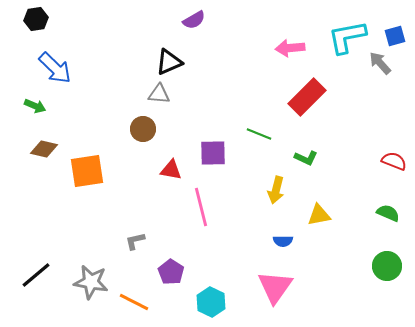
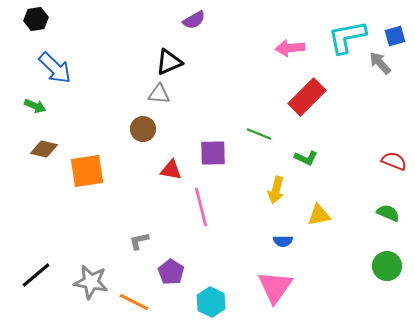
gray L-shape: moved 4 px right
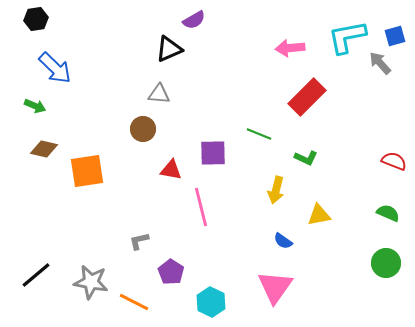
black triangle: moved 13 px up
blue semicircle: rotated 36 degrees clockwise
green circle: moved 1 px left, 3 px up
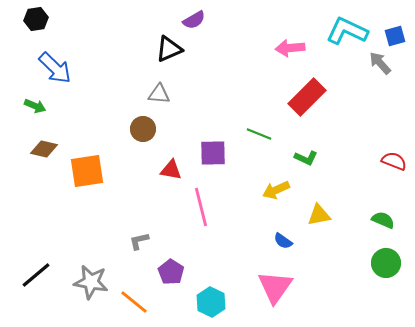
cyan L-shape: moved 6 px up; rotated 36 degrees clockwise
yellow arrow: rotated 52 degrees clockwise
green semicircle: moved 5 px left, 7 px down
orange line: rotated 12 degrees clockwise
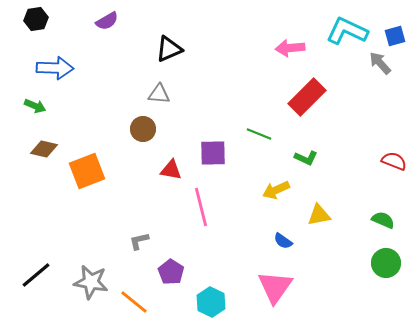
purple semicircle: moved 87 px left, 1 px down
blue arrow: rotated 42 degrees counterclockwise
orange square: rotated 12 degrees counterclockwise
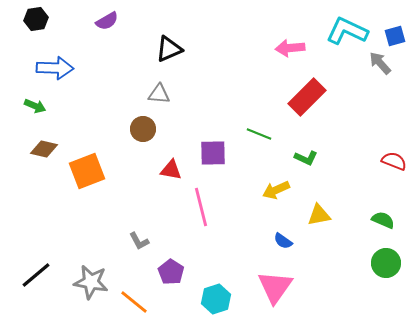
gray L-shape: rotated 105 degrees counterclockwise
cyan hexagon: moved 5 px right, 3 px up; rotated 16 degrees clockwise
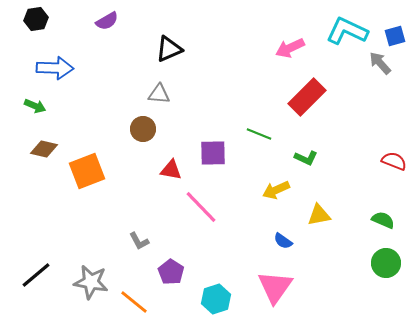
pink arrow: rotated 20 degrees counterclockwise
pink line: rotated 30 degrees counterclockwise
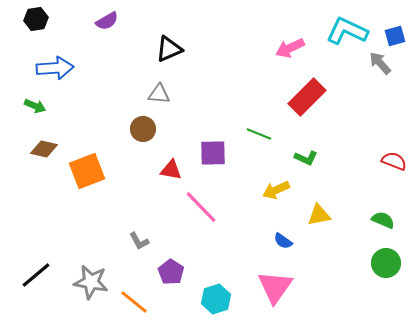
blue arrow: rotated 6 degrees counterclockwise
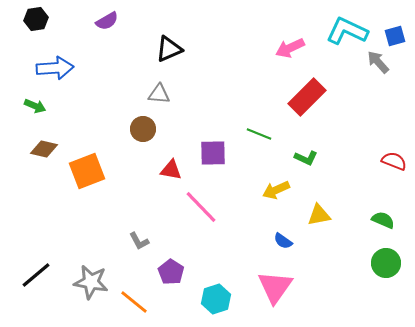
gray arrow: moved 2 px left, 1 px up
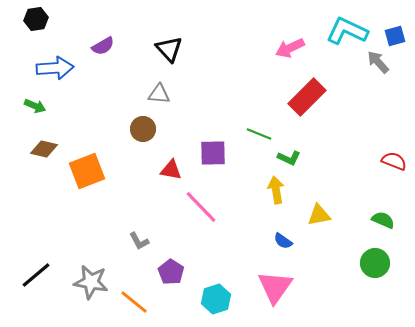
purple semicircle: moved 4 px left, 25 px down
black triangle: rotated 48 degrees counterclockwise
green L-shape: moved 17 px left
yellow arrow: rotated 104 degrees clockwise
green circle: moved 11 px left
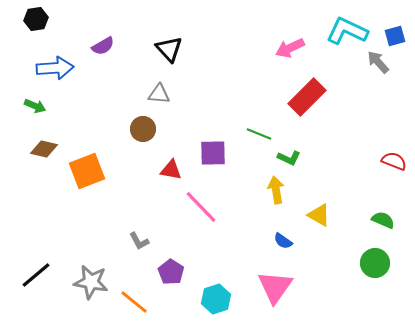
yellow triangle: rotated 40 degrees clockwise
